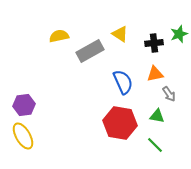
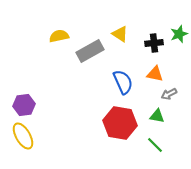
orange triangle: rotated 24 degrees clockwise
gray arrow: rotated 98 degrees clockwise
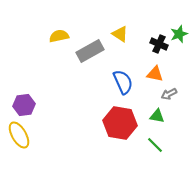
black cross: moved 5 px right, 1 px down; rotated 30 degrees clockwise
yellow ellipse: moved 4 px left, 1 px up
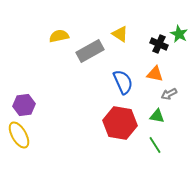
green star: rotated 24 degrees counterclockwise
green line: rotated 12 degrees clockwise
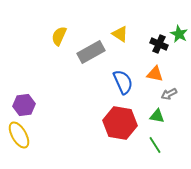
yellow semicircle: rotated 54 degrees counterclockwise
gray rectangle: moved 1 px right, 1 px down
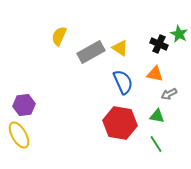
yellow triangle: moved 14 px down
green line: moved 1 px right, 1 px up
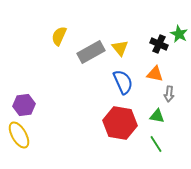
yellow triangle: rotated 18 degrees clockwise
gray arrow: rotated 56 degrees counterclockwise
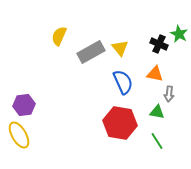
green triangle: moved 4 px up
green line: moved 1 px right, 3 px up
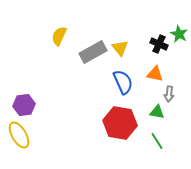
gray rectangle: moved 2 px right
